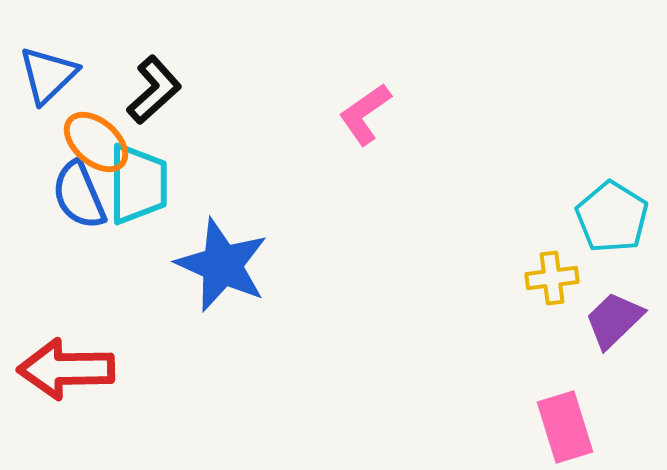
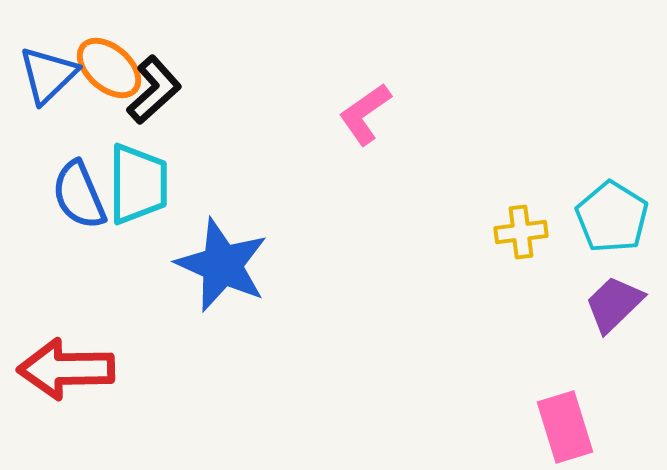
orange ellipse: moved 13 px right, 74 px up
yellow cross: moved 31 px left, 46 px up
purple trapezoid: moved 16 px up
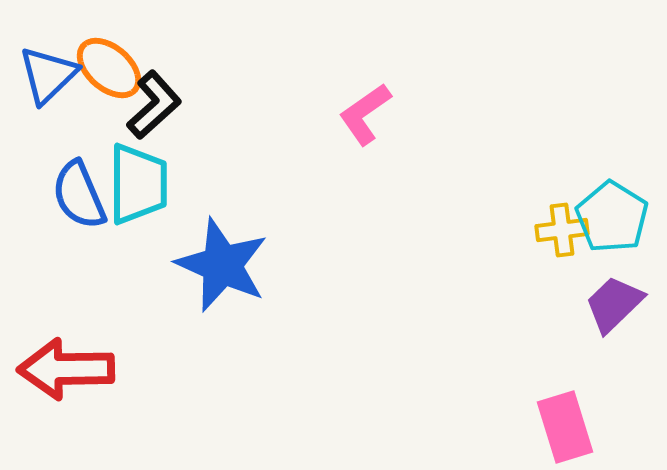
black L-shape: moved 15 px down
yellow cross: moved 41 px right, 2 px up
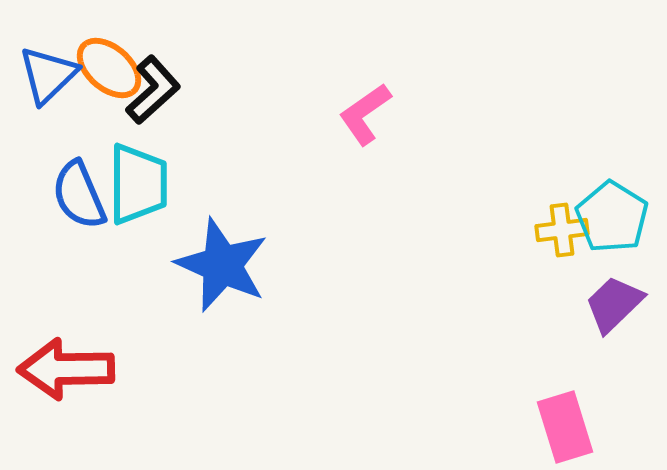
black L-shape: moved 1 px left, 15 px up
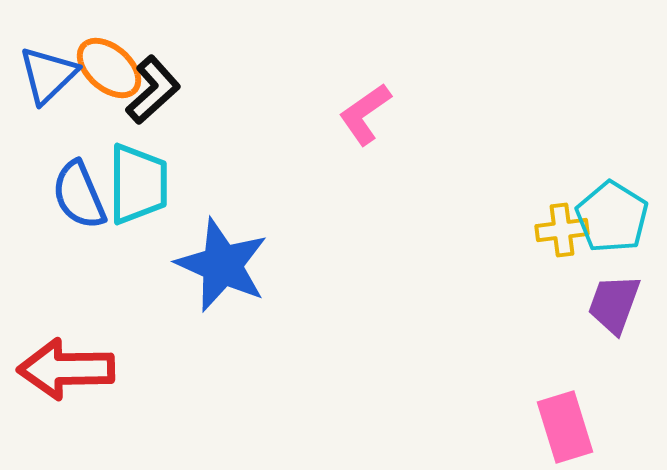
purple trapezoid: rotated 26 degrees counterclockwise
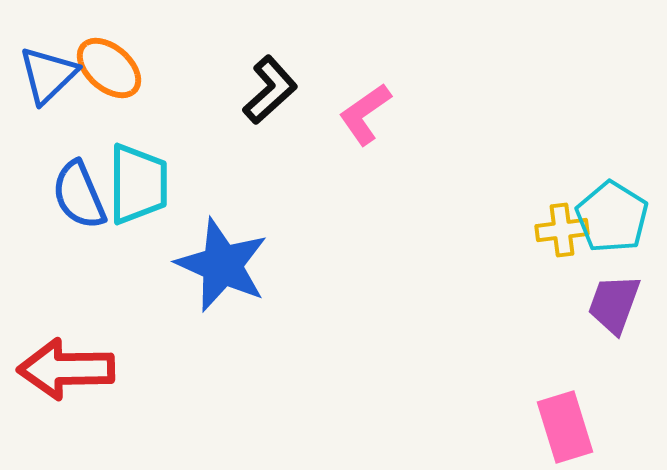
black L-shape: moved 117 px right
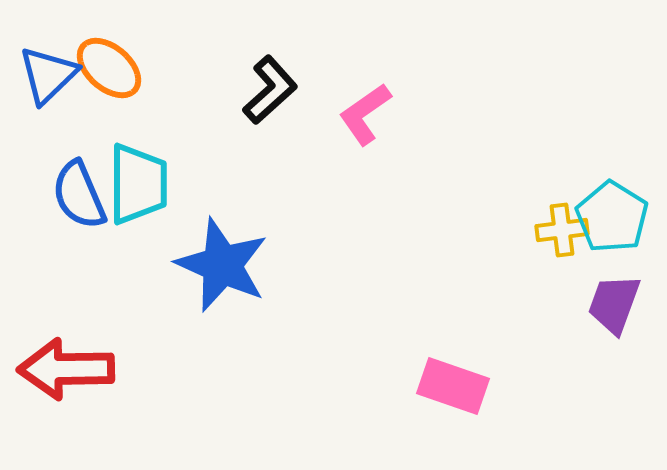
pink rectangle: moved 112 px left, 41 px up; rotated 54 degrees counterclockwise
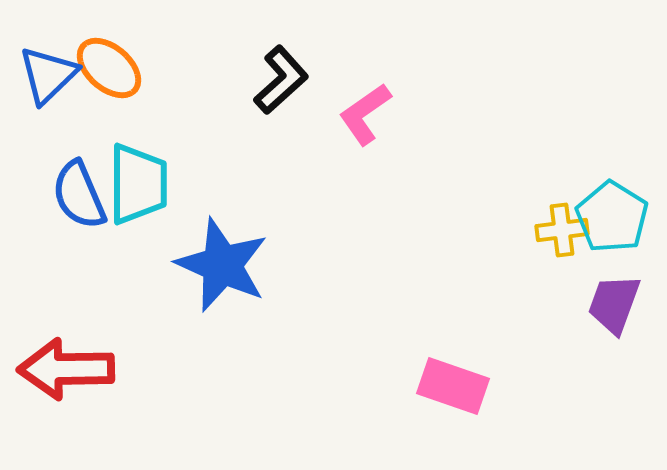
black L-shape: moved 11 px right, 10 px up
